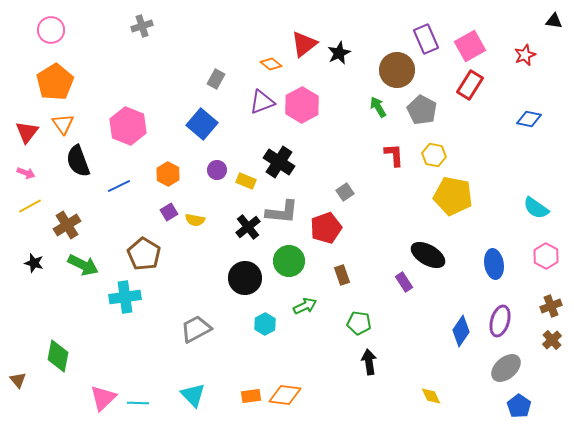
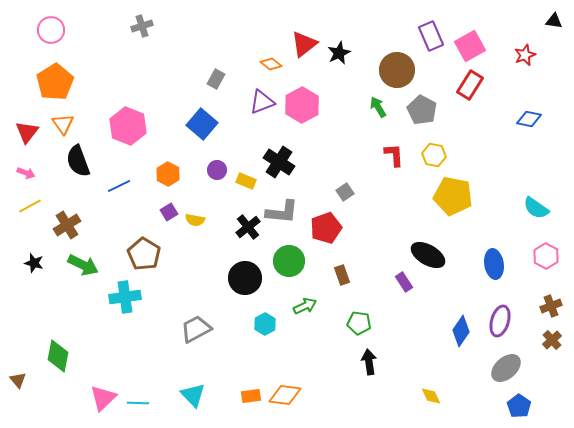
purple rectangle at (426, 39): moved 5 px right, 3 px up
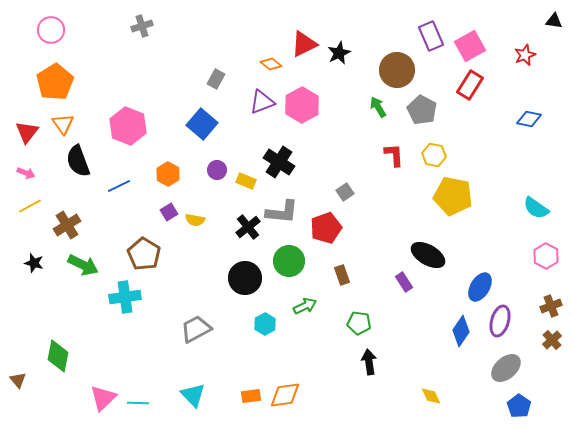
red triangle at (304, 44): rotated 12 degrees clockwise
blue ellipse at (494, 264): moved 14 px left, 23 px down; rotated 40 degrees clockwise
orange diamond at (285, 395): rotated 16 degrees counterclockwise
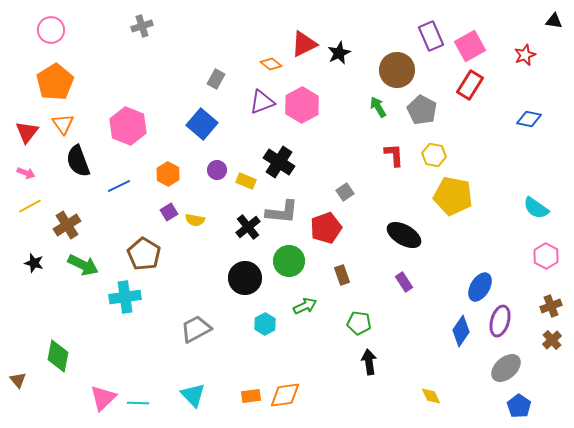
black ellipse at (428, 255): moved 24 px left, 20 px up
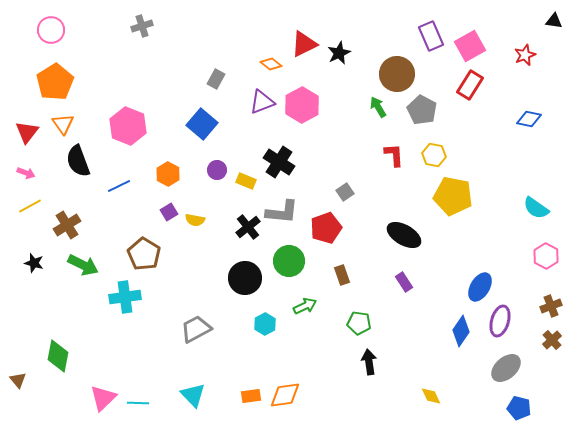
brown circle at (397, 70): moved 4 px down
blue pentagon at (519, 406): moved 2 px down; rotated 20 degrees counterclockwise
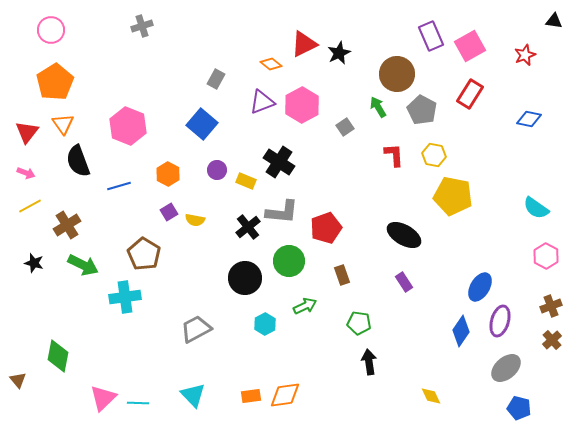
red rectangle at (470, 85): moved 9 px down
blue line at (119, 186): rotated 10 degrees clockwise
gray square at (345, 192): moved 65 px up
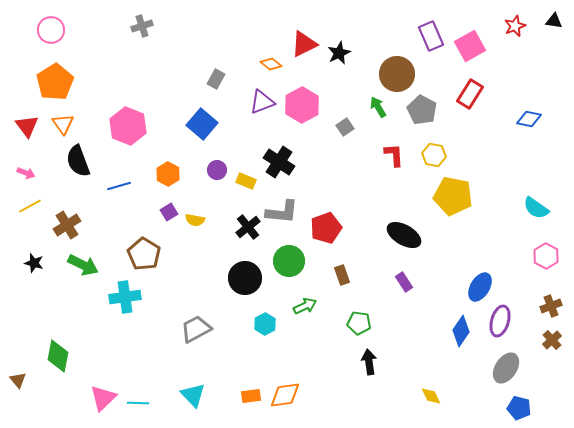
red star at (525, 55): moved 10 px left, 29 px up
red triangle at (27, 132): moved 6 px up; rotated 15 degrees counterclockwise
gray ellipse at (506, 368): rotated 16 degrees counterclockwise
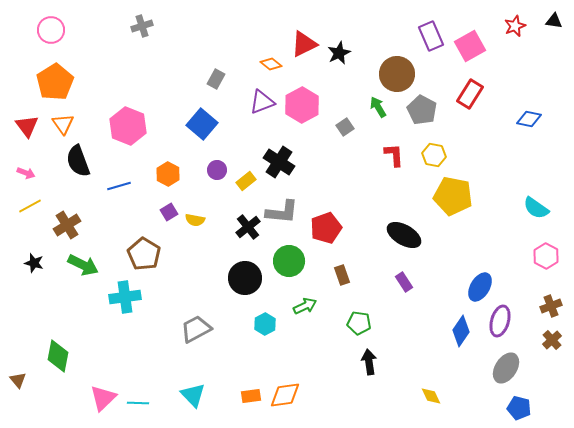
yellow rectangle at (246, 181): rotated 60 degrees counterclockwise
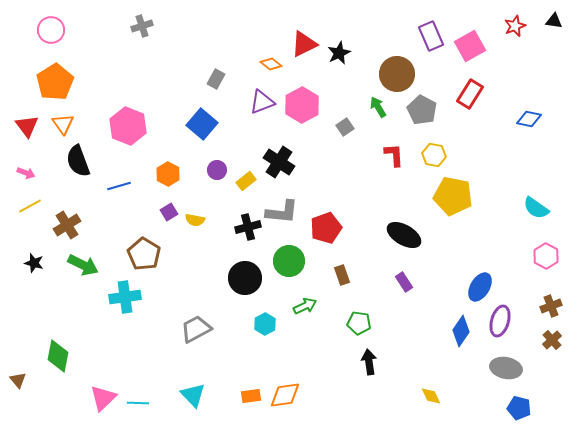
black cross at (248, 227): rotated 25 degrees clockwise
gray ellipse at (506, 368): rotated 68 degrees clockwise
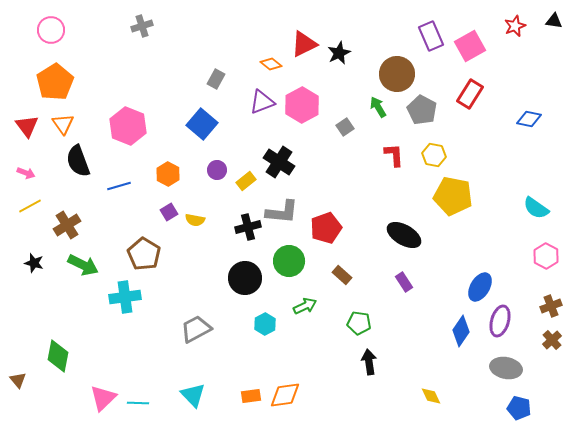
brown rectangle at (342, 275): rotated 30 degrees counterclockwise
